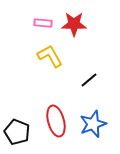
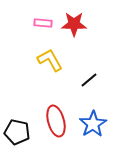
yellow L-shape: moved 4 px down
blue star: rotated 12 degrees counterclockwise
black pentagon: rotated 10 degrees counterclockwise
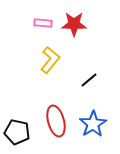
yellow L-shape: rotated 68 degrees clockwise
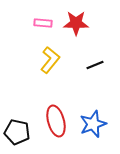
red star: moved 2 px right, 1 px up
black line: moved 6 px right, 15 px up; rotated 18 degrees clockwise
blue star: rotated 12 degrees clockwise
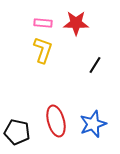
yellow L-shape: moved 7 px left, 10 px up; rotated 20 degrees counterclockwise
black line: rotated 36 degrees counterclockwise
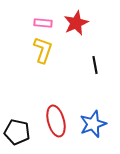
red star: rotated 25 degrees counterclockwise
black line: rotated 42 degrees counterclockwise
